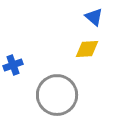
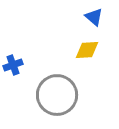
yellow diamond: moved 1 px down
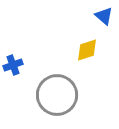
blue triangle: moved 10 px right, 1 px up
yellow diamond: rotated 15 degrees counterclockwise
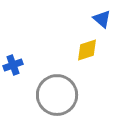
blue triangle: moved 2 px left, 3 px down
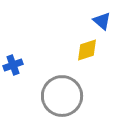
blue triangle: moved 2 px down
gray circle: moved 5 px right, 1 px down
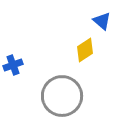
yellow diamond: moved 2 px left; rotated 15 degrees counterclockwise
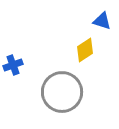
blue triangle: rotated 24 degrees counterclockwise
gray circle: moved 4 px up
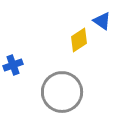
blue triangle: rotated 18 degrees clockwise
yellow diamond: moved 6 px left, 10 px up
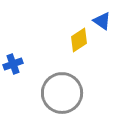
blue cross: moved 1 px up
gray circle: moved 1 px down
